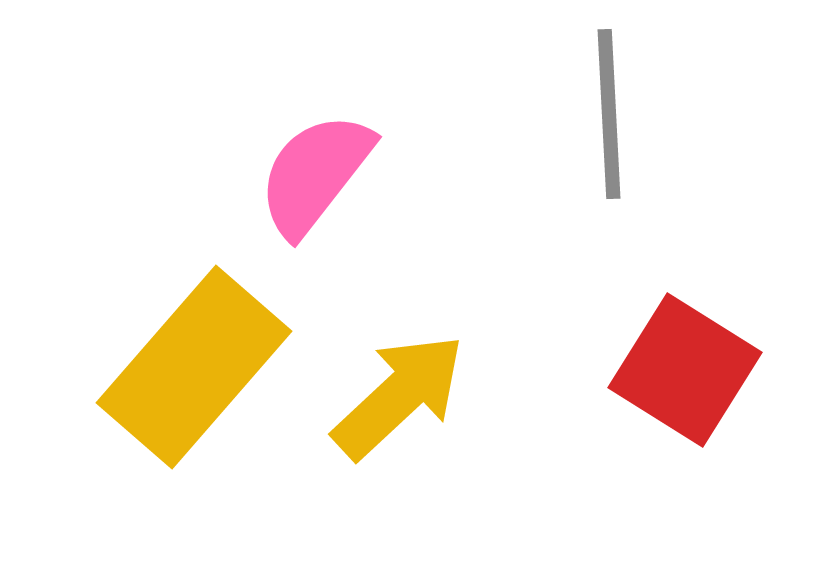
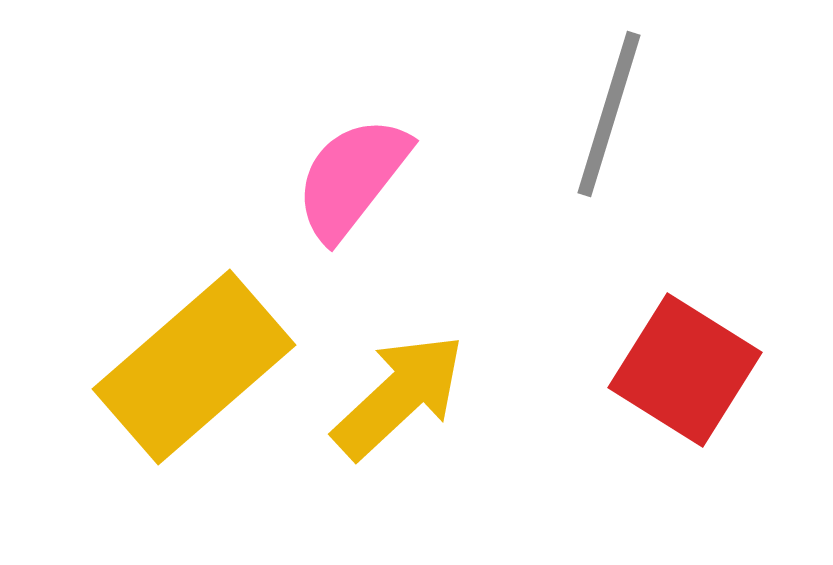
gray line: rotated 20 degrees clockwise
pink semicircle: moved 37 px right, 4 px down
yellow rectangle: rotated 8 degrees clockwise
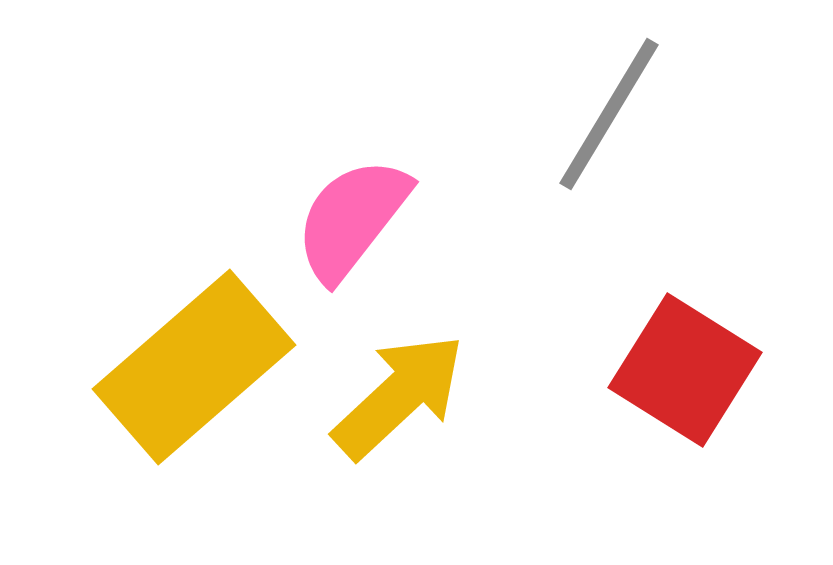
gray line: rotated 14 degrees clockwise
pink semicircle: moved 41 px down
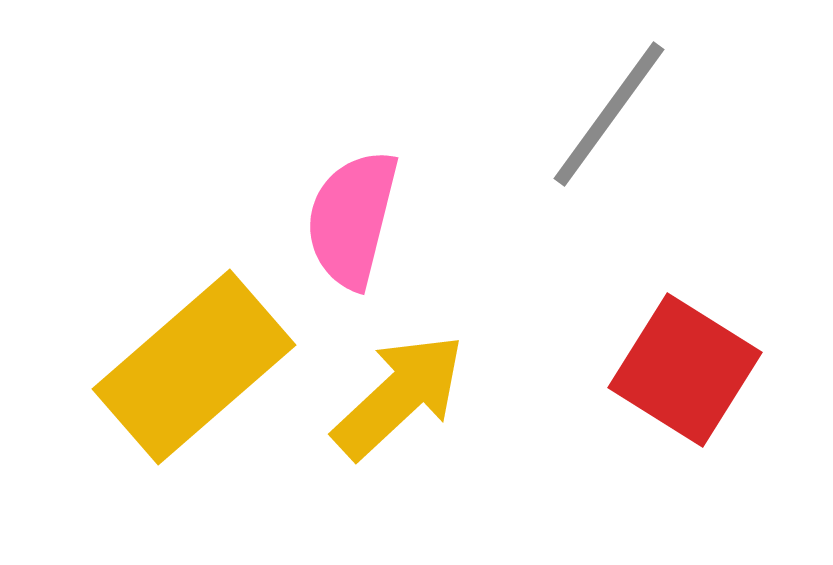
gray line: rotated 5 degrees clockwise
pink semicircle: rotated 24 degrees counterclockwise
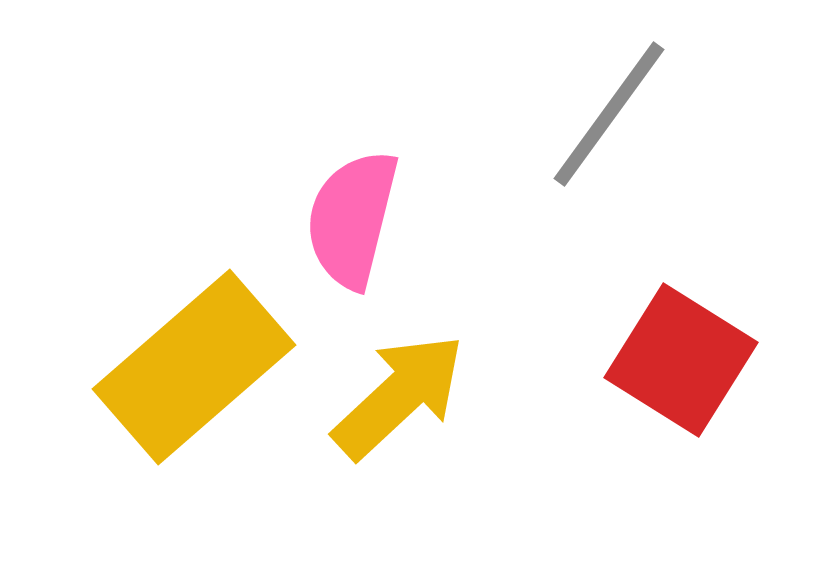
red square: moved 4 px left, 10 px up
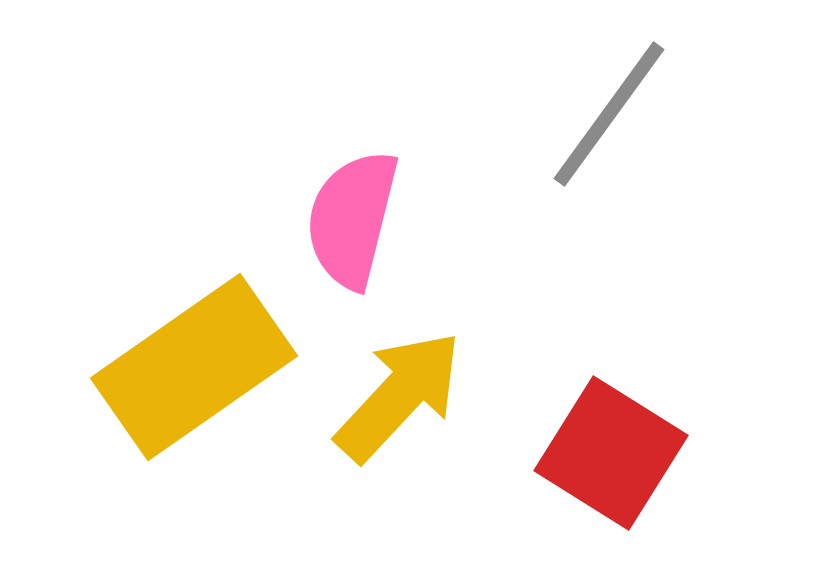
red square: moved 70 px left, 93 px down
yellow rectangle: rotated 6 degrees clockwise
yellow arrow: rotated 4 degrees counterclockwise
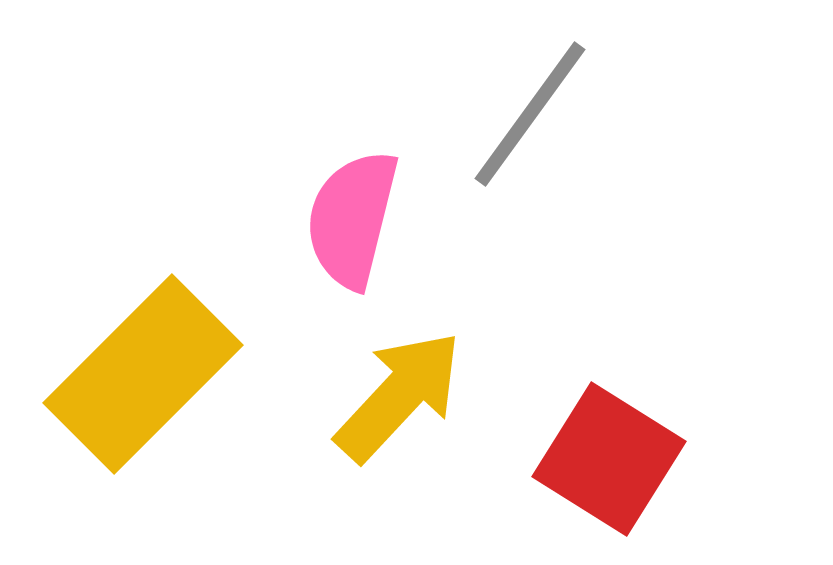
gray line: moved 79 px left
yellow rectangle: moved 51 px left, 7 px down; rotated 10 degrees counterclockwise
red square: moved 2 px left, 6 px down
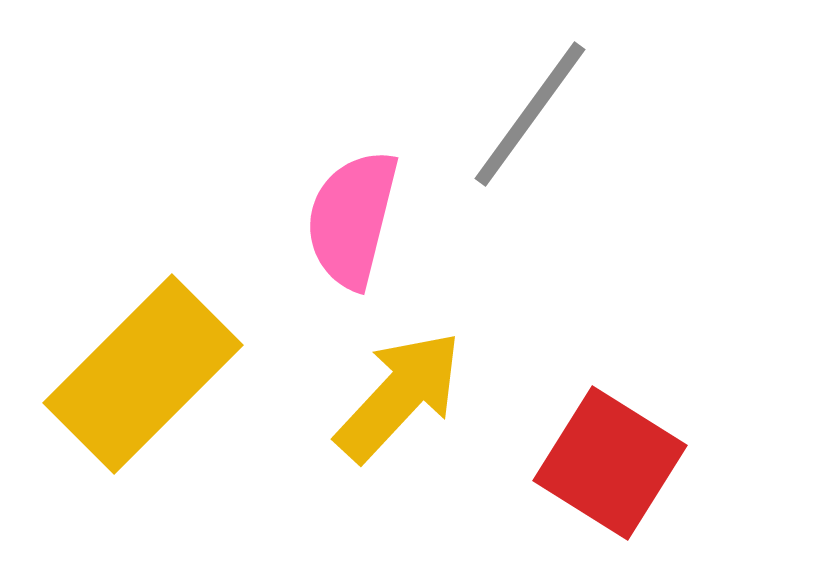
red square: moved 1 px right, 4 px down
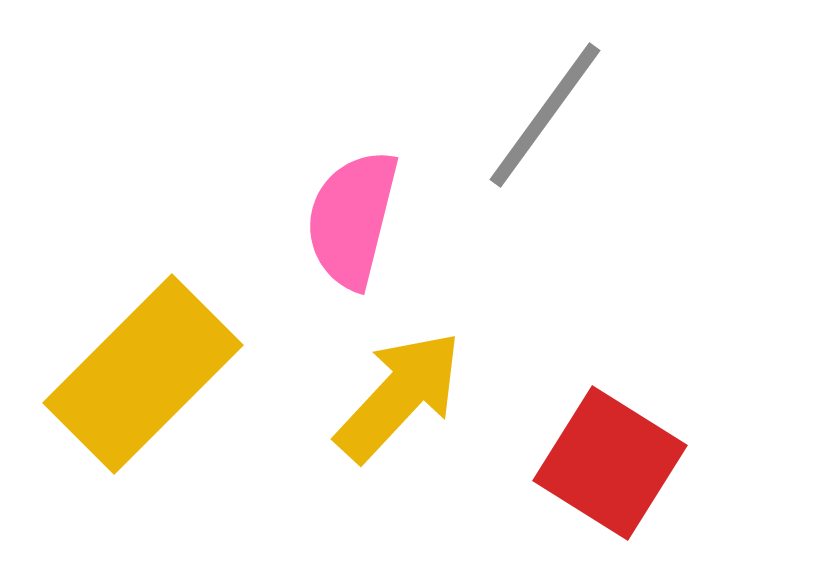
gray line: moved 15 px right, 1 px down
